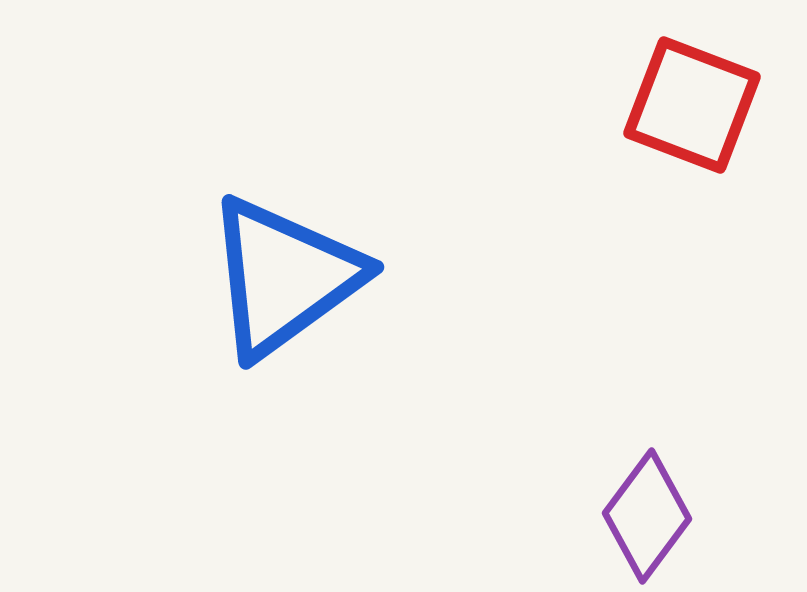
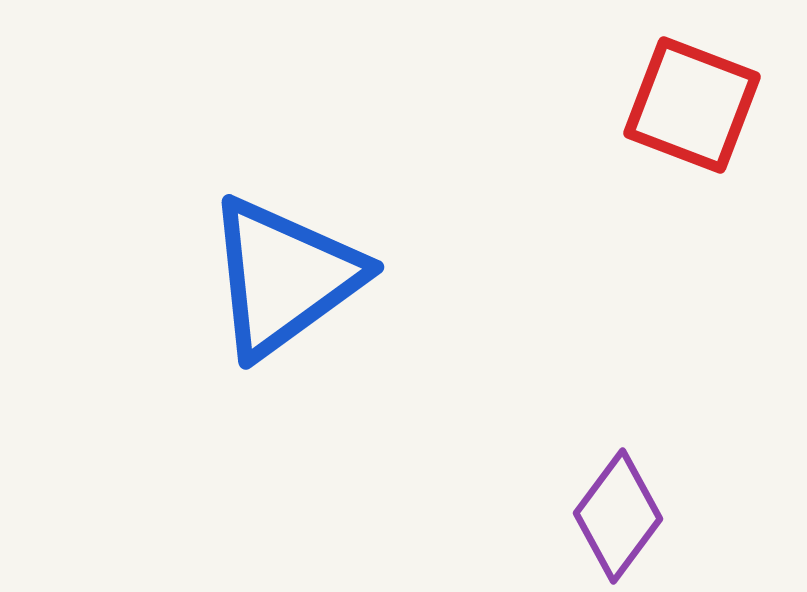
purple diamond: moved 29 px left
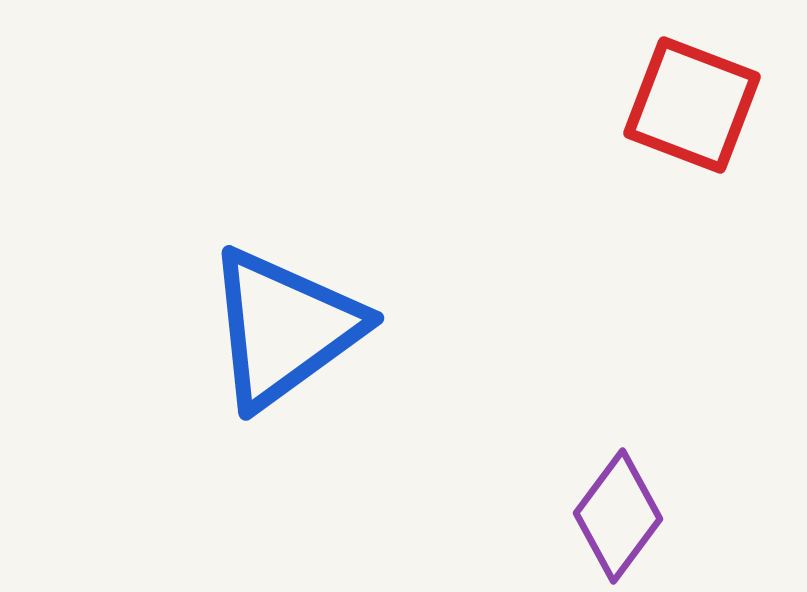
blue triangle: moved 51 px down
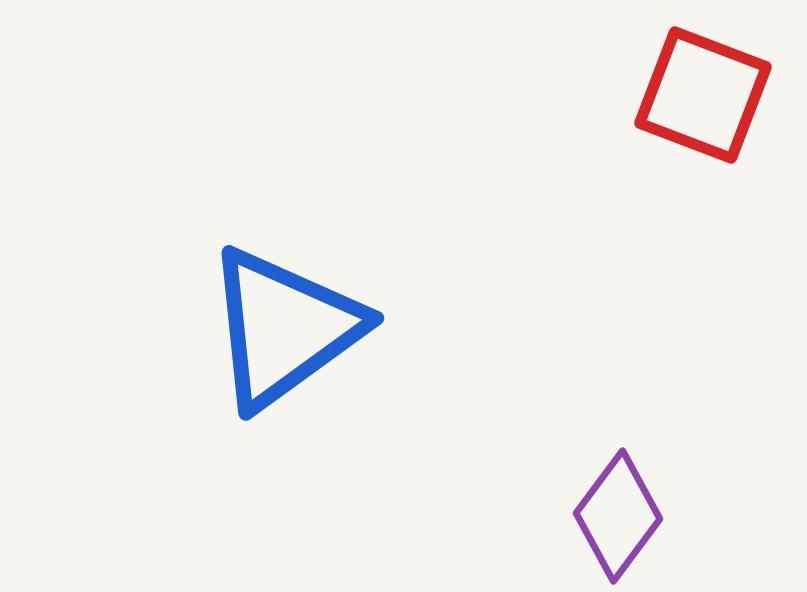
red square: moved 11 px right, 10 px up
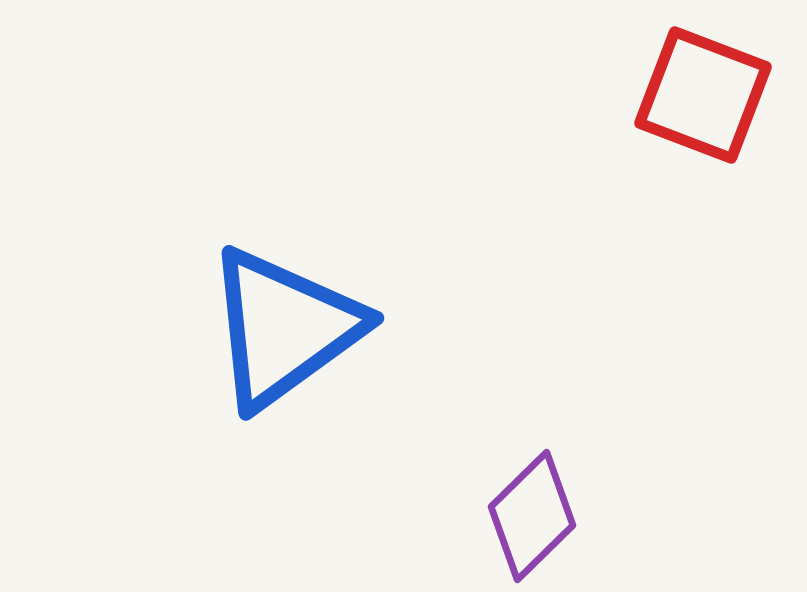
purple diamond: moved 86 px left; rotated 9 degrees clockwise
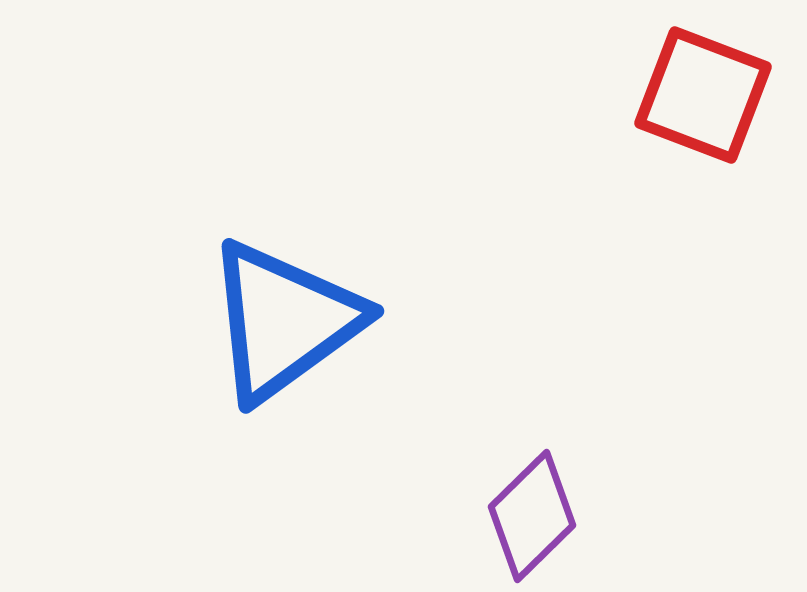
blue triangle: moved 7 px up
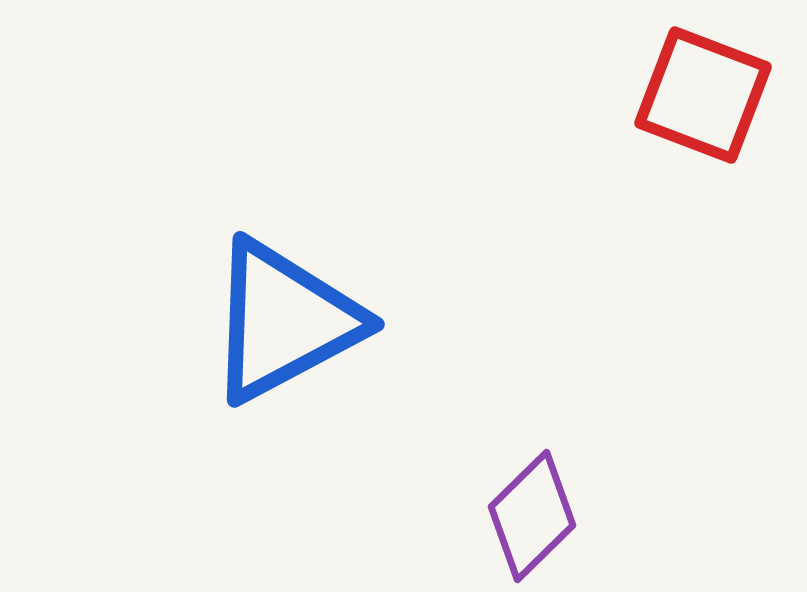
blue triangle: rotated 8 degrees clockwise
